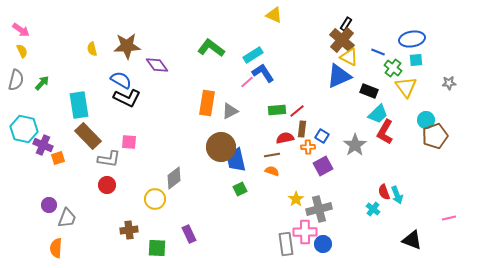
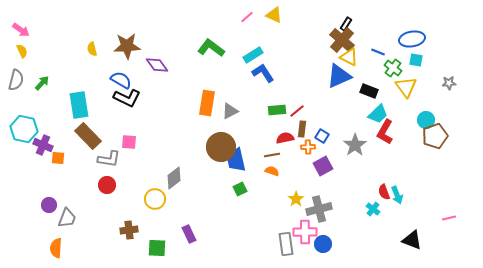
cyan square at (416, 60): rotated 16 degrees clockwise
pink line at (247, 82): moved 65 px up
orange square at (58, 158): rotated 24 degrees clockwise
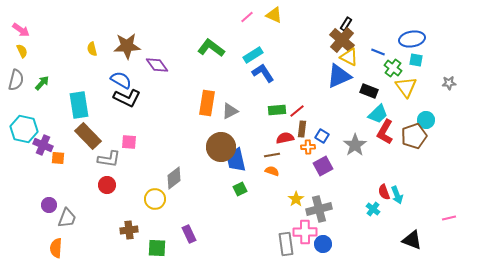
brown pentagon at (435, 136): moved 21 px left
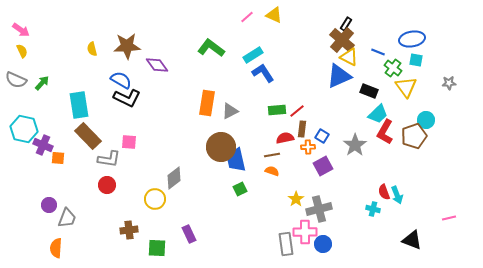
gray semicircle at (16, 80): rotated 100 degrees clockwise
cyan cross at (373, 209): rotated 24 degrees counterclockwise
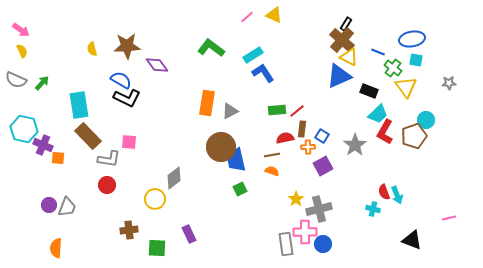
gray trapezoid at (67, 218): moved 11 px up
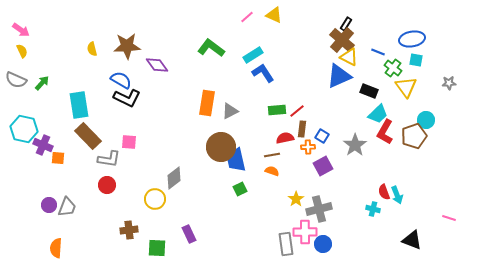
pink line at (449, 218): rotated 32 degrees clockwise
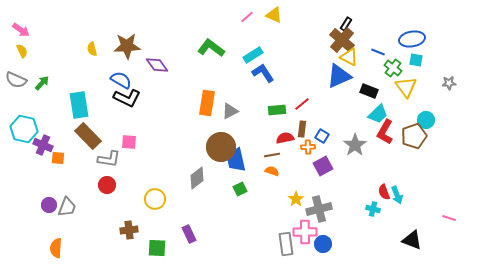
red line at (297, 111): moved 5 px right, 7 px up
gray diamond at (174, 178): moved 23 px right
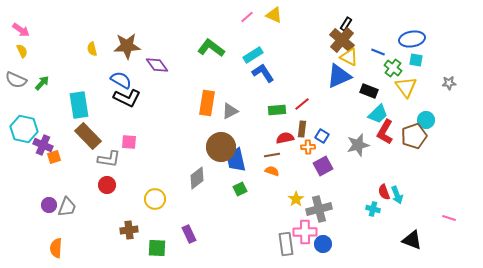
gray star at (355, 145): moved 3 px right; rotated 20 degrees clockwise
orange square at (58, 158): moved 4 px left, 1 px up; rotated 24 degrees counterclockwise
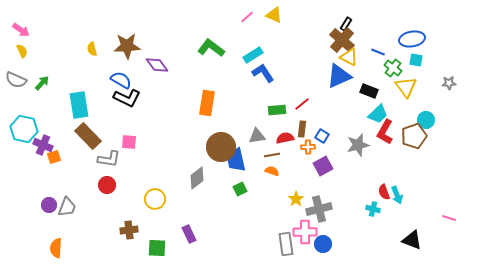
gray triangle at (230, 111): moved 27 px right, 25 px down; rotated 18 degrees clockwise
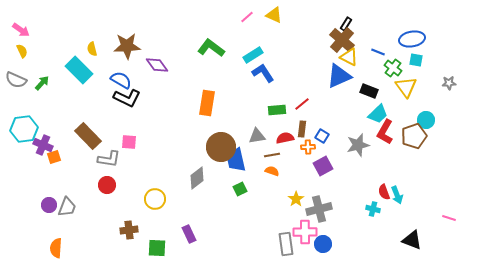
cyan rectangle at (79, 105): moved 35 px up; rotated 36 degrees counterclockwise
cyan hexagon at (24, 129): rotated 20 degrees counterclockwise
